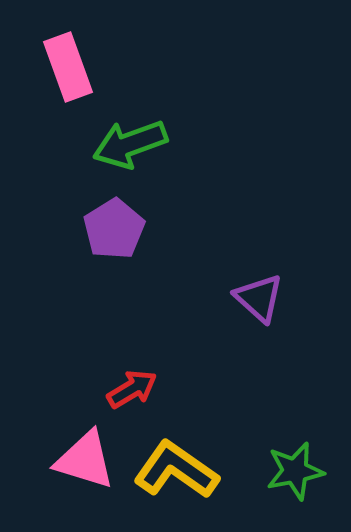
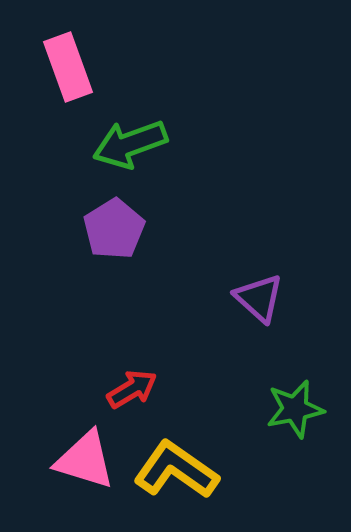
green star: moved 62 px up
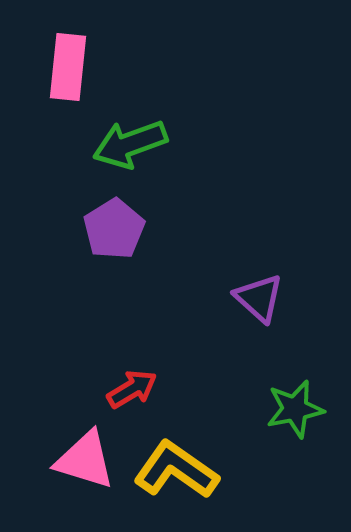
pink rectangle: rotated 26 degrees clockwise
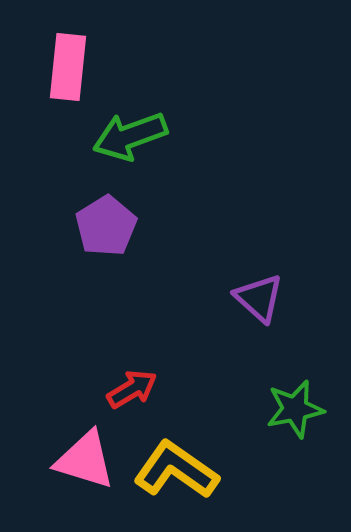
green arrow: moved 8 px up
purple pentagon: moved 8 px left, 3 px up
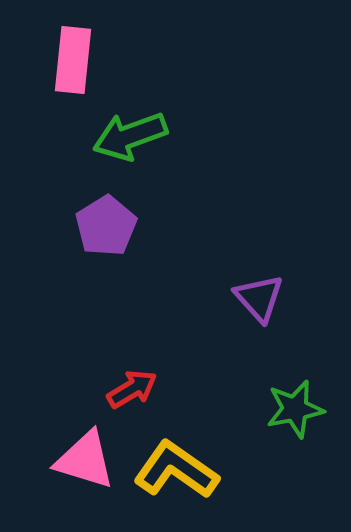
pink rectangle: moved 5 px right, 7 px up
purple triangle: rotated 6 degrees clockwise
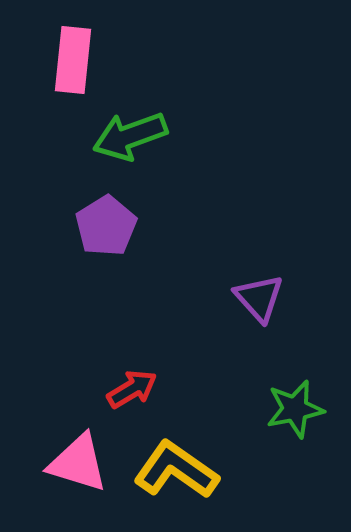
pink triangle: moved 7 px left, 3 px down
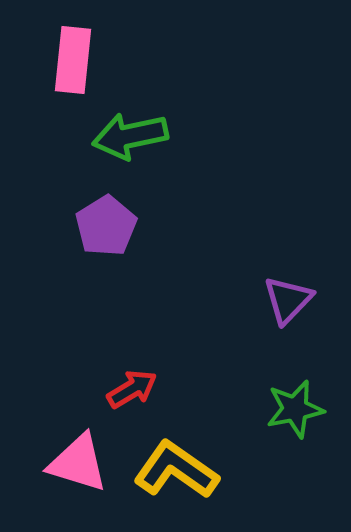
green arrow: rotated 8 degrees clockwise
purple triangle: moved 29 px right, 2 px down; rotated 26 degrees clockwise
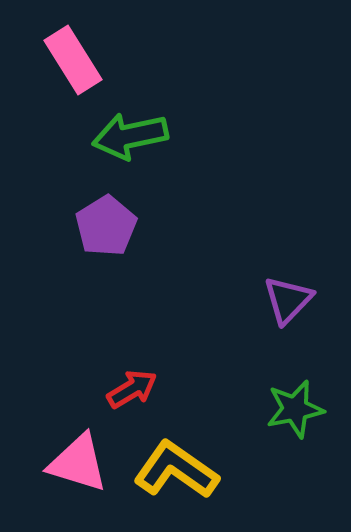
pink rectangle: rotated 38 degrees counterclockwise
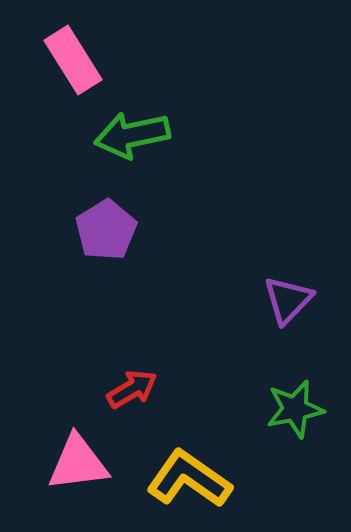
green arrow: moved 2 px right, 1 px up
purple pentagon: moved 4 px down
pink triangle: rotated 24 degrees counterclockwise
yellow L-shape: moved 13 px right, 9 px down
